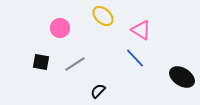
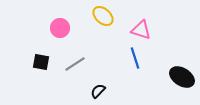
pink triangle: rotated 15 degrees counterclockwise
blue line: rotated 25 degrees clockwise
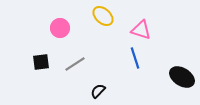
black square: rotated 18 degrees counterclockwise
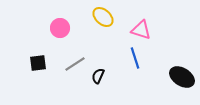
yellow ellipse: moved 1 px down
black square: moved 3 px left, 1 px down
black semicircle: moved 15 px up; rotated 21 degrees counterclockwise
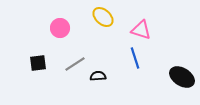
black semicircle: rotated 63 degrees clockwise
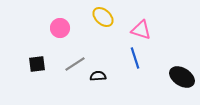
black square: moved 1 px left, 1 px down
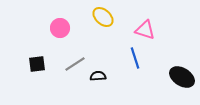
pink triangle: moved 4 px right
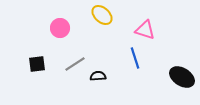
yellow ellipse: moved 1 px left, 2 px up
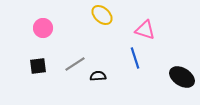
pink circle: moved 17 px left
black square: moved 1 px right, 2 px down
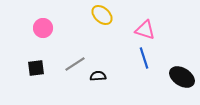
blue line: moved 9 px right
black square: moved 2 px left, 2 px down
